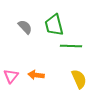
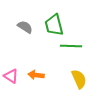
gray semicircle: rotated 14 degrees counterclockwise
pink triangle: rotated 35 degrees counterclockwise
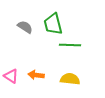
green trapezoid: moved 1 px left, 1 px up
green line: moved 1 px left, 1 px up
yellow semicircle: moved 9 px left; rotated 60 degrees counterclockwise
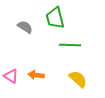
green trapezoid: moved 2 px right, 6 px up
yellow semicircle: moved 8 px right; rotated 36 degrees clockwise
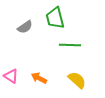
gray semicircle: rotated 112 degrees clockwise
orange arrow: moved 3 px right, 3 px down; rotated 21 degrees clockwise
yellow semicircle: moved 1 px left, 1 px down
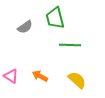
orange arrow: moved 1 px right, 2 px up
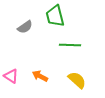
green trapezoid: moved 2 px up
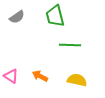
gray semicircle: moved 8 px left, 10 px up
yellow semicircle: rotated 30 degrees counterclockwise
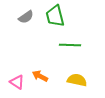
gray semicircle: moved 9 px right
pink triangle: moved 6 px right, 6 px down
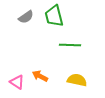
green trapezoid: moved 1 px left
